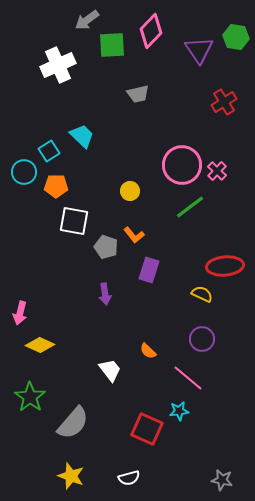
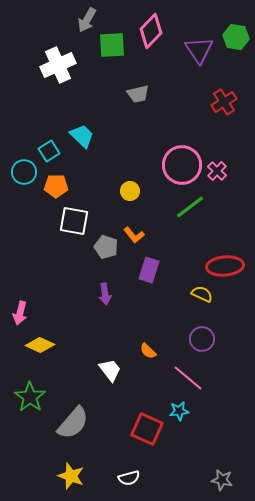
gray arrow: rotated 25 degrees counterclockwise
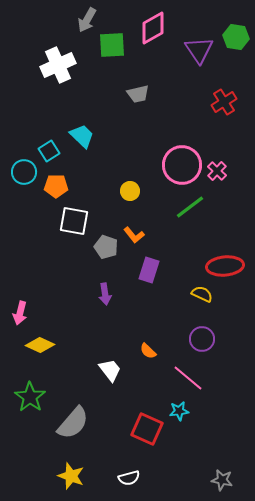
pink diamond: moved 2 px right, 3 px up; rotated 16 degrees clockwise
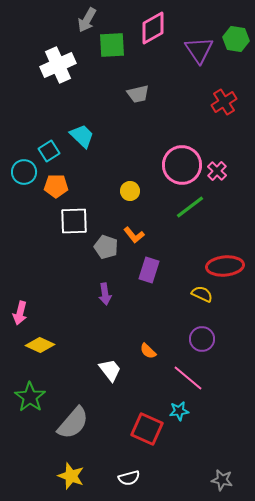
green hexagon: moved 2 px down
white square: rotated 12 degrees counterclockwise
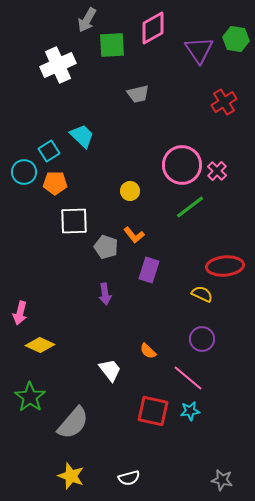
orange pentagon: moved 1 px left, 3 px up
cyan star: moved 11 px right
red square: moved 6 px right, 18 px up; rotated 12 degrees counterclockwise
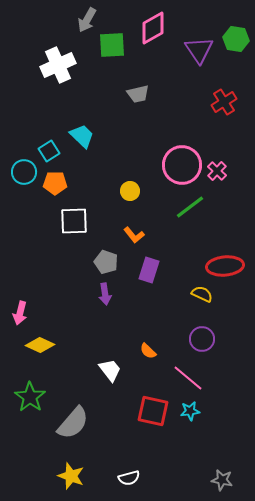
gray pentagon: moved 15 px down
